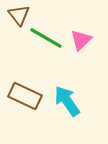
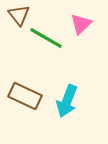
pink triangle: moved 16 px up
cyan arrow: rotated 124 degrees counterclockwise
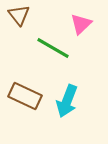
green line: moved 7 px right, 10 px down
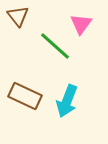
brown triangle: moved 1 px left, 1 px down
pink triangle: rotated 10 degrees counterclockwise
green line: moved 2 px right, 2 px up; rotated 12 degrees clockwise
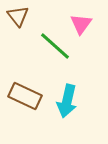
cyan arrow: rotated 8 degrees counterclockwise
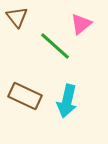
brown triangle: moved 1 px left, 1 px down
pink triangle: rotated 15 degrees clockwise
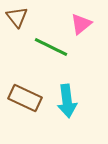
green line: moved 4 px left, 1 px down; rotated 16 degrees counterclockwise
brown rectangle: moved 2 px down
cyan arrow: rotated 20 degrees counterclockwise
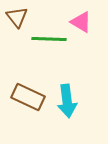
pink triangle: moved 2 px up; rotated 50 degrees counterclockwise
green line: moved 2 px left, 8 px up; rotated 24 degrees counterclockwise
brown rectangle: moved 3 px right, 1 px up
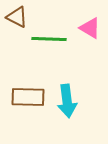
brown triangle: rotated 25 degrees counterclockwise
pink triangle: moved 9 px right, 6 px down
brown rectangle: rotated 24 degrees counterclockwise
